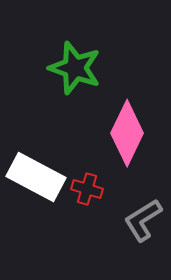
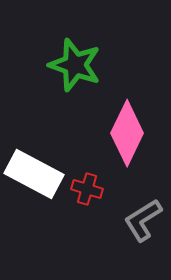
green star: moved 3 px up
white rectangle: moved 2 px left, 3 px up
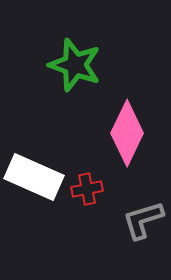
white rectangle: moved 3 px down; rotated 4 degrees counterclockwise
red cross: rotated 28 degrees counterclockwise
gray L-shape: rotated 15 degrees clockwise
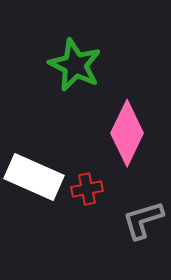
green star: rotated 6 degrees clockwise
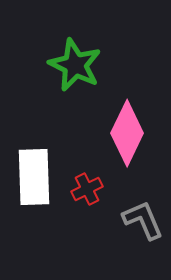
white rectangle: rotated 64 degrees clockwise
red cross: rotated 16 degrees counterclockwise
gray L-shape: rotated 84 degrees clockwise
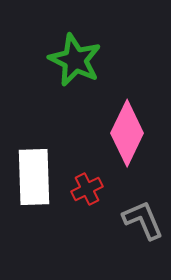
green star: moved 5 px up
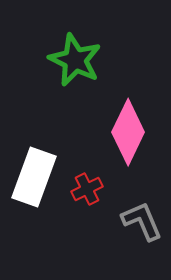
pink diamond: moved 1 px right, 1 px up
white rectangle: rotated 22 degrees clockwise
gray L-shape: moved 1 px left, 1 px down
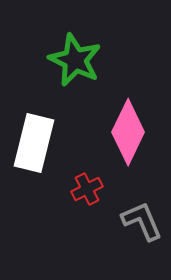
white rectangle: moved 34 px up; rotated 6 degrees counterclockwise
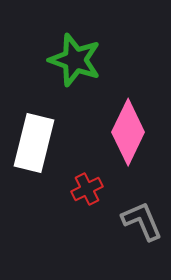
green star: rotated 6 degrees counterclockwise
